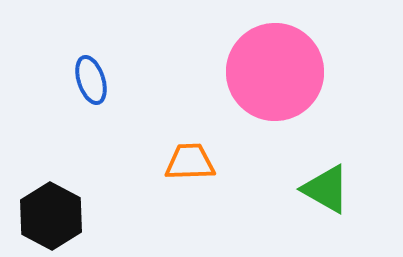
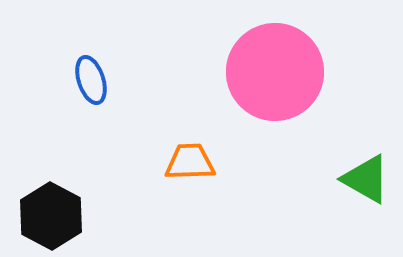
green triangle: moved 40 px right, 10 px up
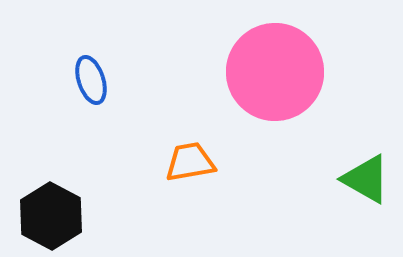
orange trapezoid: rotated 8 degrees counterclockwise
